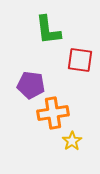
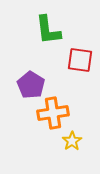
purple pentagon: rotated 24 degrees clockwise
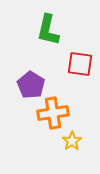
green L-shape: rotated 20 degrees clockwise
red square: moved 4 px down
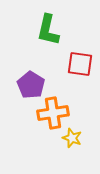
yellow star: moved 3 px up; rotated 18 degrees counterclockwise
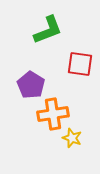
green L-shape: rotated 124 degrees counterclockwise
orange cross: moved 1 px down
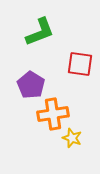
green L-shape: moved 8 px left, 2 px down
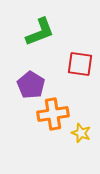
yellow star: moved 9 px right, 5 px up
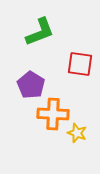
orange cross: rotated 12 degrees clockwise
yellow star: moved 4 px left
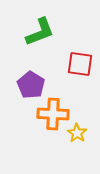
yellow star: rotated 12 degrees clockwise
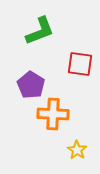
green L-shape: moved 1 px up
yellow star: moved 17 px down
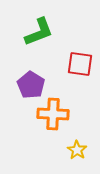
green L-shape: moved 1 px left, 1 px down
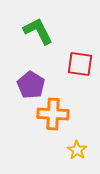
green L-shape: moved 1 px left, 1 px up; rotated 96 degrees counterclockwise
